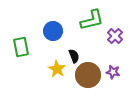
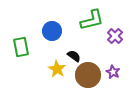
blue circle: moved 1 px left
black semicircle: rotated 32 degrees counterclockwise
purple star: rotated 16 degrees clockwise
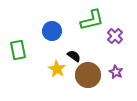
green rectangle: moved 3 px left, 3 px down
purple star: moved 3 px right
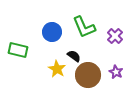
green L-shape: moved 8 px left, 7 px down; rotated 80 degrees clockwise
blue circle: moved 1 px down
green rectangle: rotated 66 degrees counterclockwise
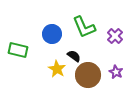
blue circle: moved 2 px down
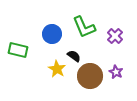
brown circle: moved 2 px right, 1 px down
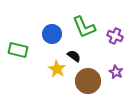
purple cross: rotated 21 degrees counterclockwise
brown circle: moved 2 px left, 5 px down
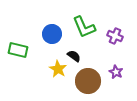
yellow star: moved 1 px right
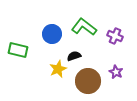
green L-shape: rotated 150 degrees clockwise
black semicircle: rotated 56 degrees counterclockwise
yellow star: rotated 18 degrees clockwise
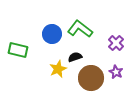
green L-shape: moved 4 px left, 2 px down
purple cross: moved 1 px right, 7 px down; rotated 21 degrees clockwise
black semicircle: moved 1 px right, 1 px down
brown circle: moved 3 px right, 3 px up
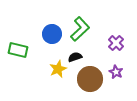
green L-shape: rotated 100 degrees clockwise
brown circle: moved 1 px left, 1 px down
